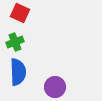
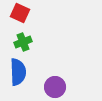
green cross: moved 8 px right
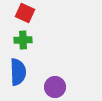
red square: moved 5 px right
green cross: moved 2 px up; rotated 18 degrees clockwise
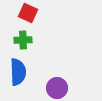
red square: moved 3 px right
purple circle: moved 2 px right, 1 px down
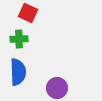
green cross: moved 4 px left, 1 px up
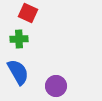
blue semicircle: rotated 28 degrees counterclockwise
purple circle: moved 1 px left, 2 px up
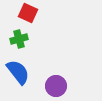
green cross: rotated 12 degrees counterclockwise
blue semicircle: rotated 8 degrees counterclockwise
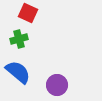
blue semicircle: rotated 12 degrees counterclockwise
purple circle: moved 1 px right, 1 px up
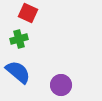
purple circle: moved 4 px right
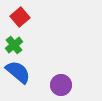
red square: moved 8 px left, 4 px down; rotated 24 degrees clockwise
green cross: moved 5 px left, 6 px down; rotated 24 degrees counterclockwise
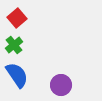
red square: moved 3 px left, 1 px down
blue semicircle: moved 1 px left, 3 px down; rotated 16 degrees clockwise
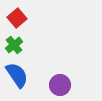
purple circle: moved 1 px left
